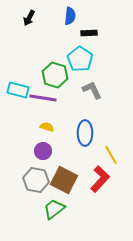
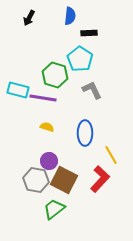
purple circle: moved 6 px right, 10 px down
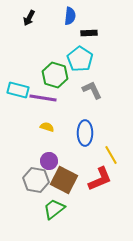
red L-shape: rotated 24 degrees clockwise
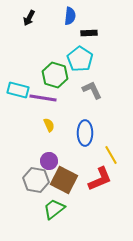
yellow semicircle: moved 2 px right, 2 px up; rotated 48 degrees clockwise
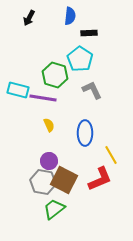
gray hexagon: moved 7 px right, 2 px down
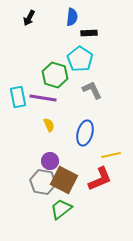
blue semicircle: moved 2 px right, 1 px down
cyan rectangle: moved 7 px down; rotated 65 degrees clockwise
blue ellipse: rotated 15 degrees clockwise
yellow line: rotated 72 degrees counterclockwise
purple circle: moved 1 px right
green trapezoid: moved 7 px right
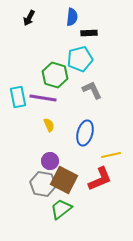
cyan pentagon: rotated 25 degrees clockwise
gray hexagon: moved 2 px down
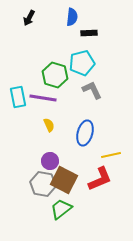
cyan pentagon: moved 2 px right, 4 px down
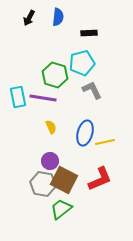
blue semicircle: moved 14 px left
yellow semicircle: moved 2 px right, 2 px down
yellow line: moved 6 px left, 13 px up
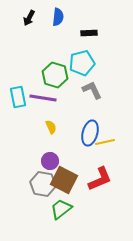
blue ellipse: moved 5 px right
